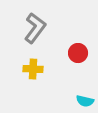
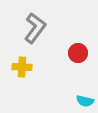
yellow cross: moved 11 px left, 2 px up
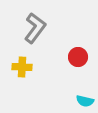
red circle: moved 4 px down
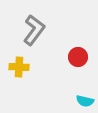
gray L-shape: moved 1 px left, 2 px down
yellow cross: moved 3 px left
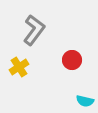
red circle: moved 6 px left, 3 px down
yellow cross: rotated 36 degrees counterclockwise
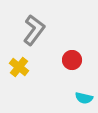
yellow cross: rotated 18 degrees counterclockwise
cyan semicircle: moved 1 px left, 3 px up
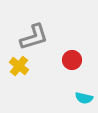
gray L-shape: moved 7 px down; rotated 36 degrees clockwise
yellow cross: moved 1 px up
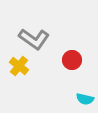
gray L-shape: moved 2 px down; rotated 52 degrees clockwise
cyan semicircle: moved 1 px right, 1 px down
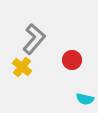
gray L-shape: rotated 84 degrees counterclockwise
yellow cross: moved 3 px right, 1 px down
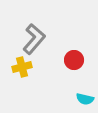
red circle: moved 2 px right
yellow cross: rotated 36 degrees clockwise
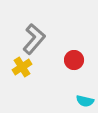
yellow cross: rotated 18 degrees counterclockwise
cyan semicircle: moved 2 px down
